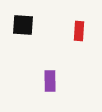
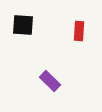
purple rectangle: rotated 45 degrees counterclockwise
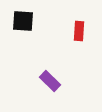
black square: moved 4 px up
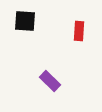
black square: moved 2 px right
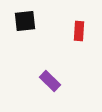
black square: rotated 10 degrees counterclockwise
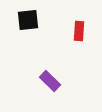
black square: moved 3 px right, 1 px up
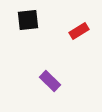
red rectangle: rotated 54 degrees clockwise
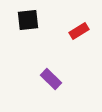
purple rectangle: moved 1 px right, 2 px up
